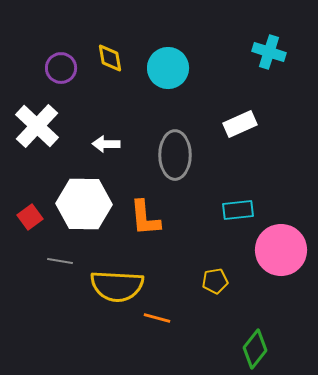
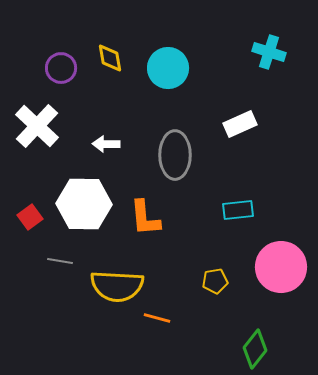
pink circle: moved 17 px down
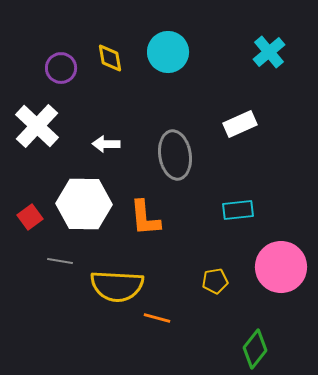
cyan cross: rotated 32 degrees clockwise
cyan circle: moved 16 px up
gray ellipse: rotated 9 degrees counterclockwise
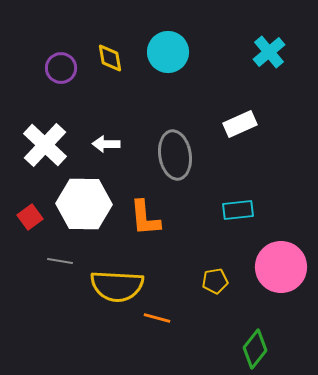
white cross: moved 8 px right, 19 px down
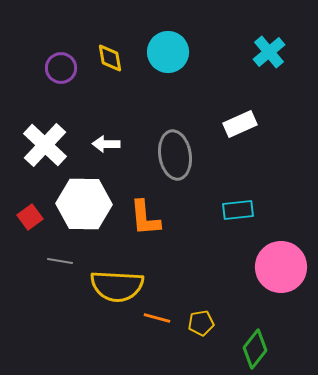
yellow pentagon: moved 14 px left, 42 px down
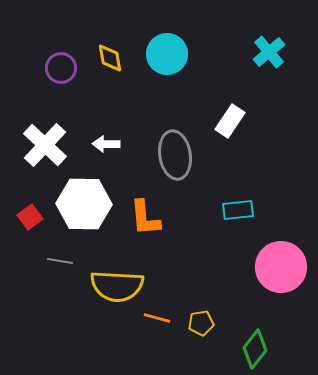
cyan circle: moved 1 px left, 2 px down
white rectangle: moved 10 px left, 3 px up; rotated 32 degrees counterclockwise
